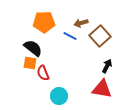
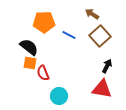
brown arrow: moved 11 px right, 9 px up; rotated 48 degrees clockwise
blue line: moved 1 px left, 1 px up
black semicircle: moved 4 px left, 1 px up
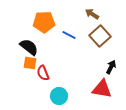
black arrow: moved 4 px right, 1 px down
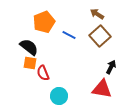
brown arrow: moved 5 px right
orange pentagon: rotated 20 degrees counterclockwise
